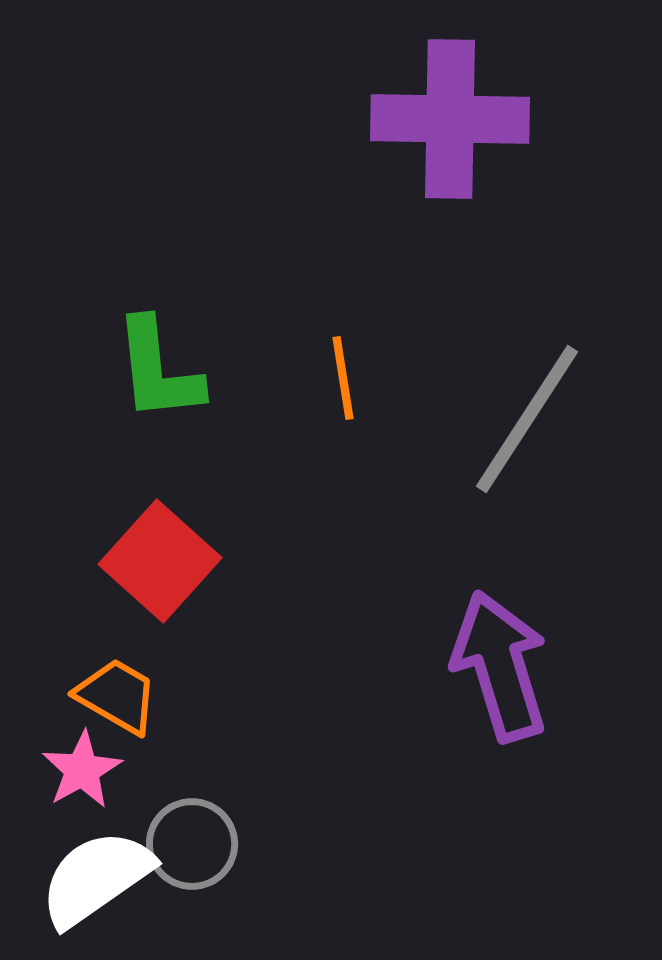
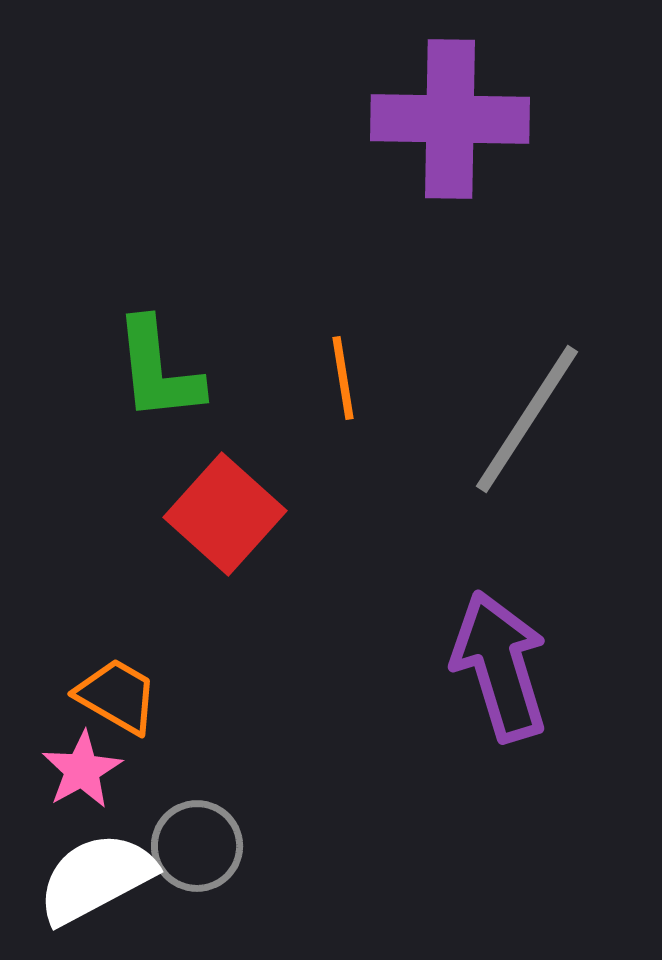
red square: moved 65 px right, 47 px up
gray circle: moved 5 px right, 2 px down
white semicircle: rotated 7 degrees clockwise
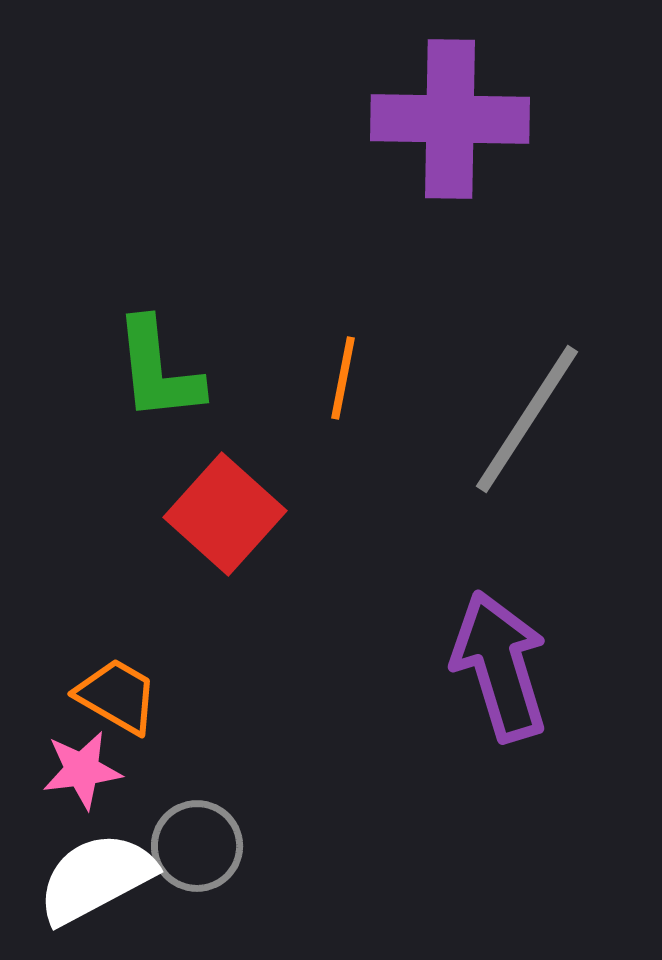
orange line: rotated 20 degrees clockwise
pink star: rotated 22 degrees clockwise
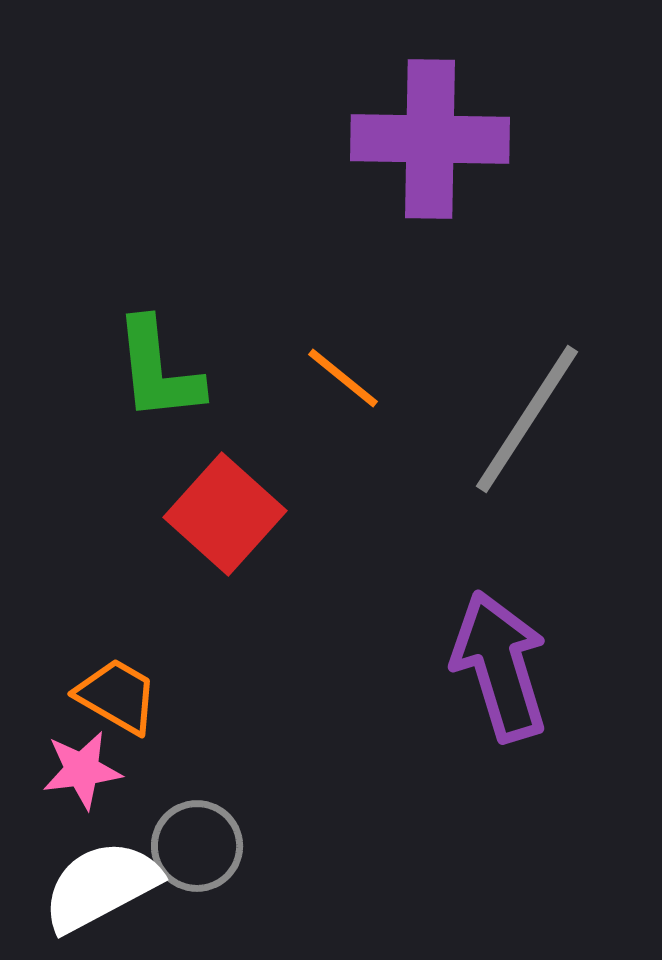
purple cross: moved 20 px left, 20 px down
orange line: rotated 62 degrees counterclockwise
white semicircle: moved 5 px right, 8 px down
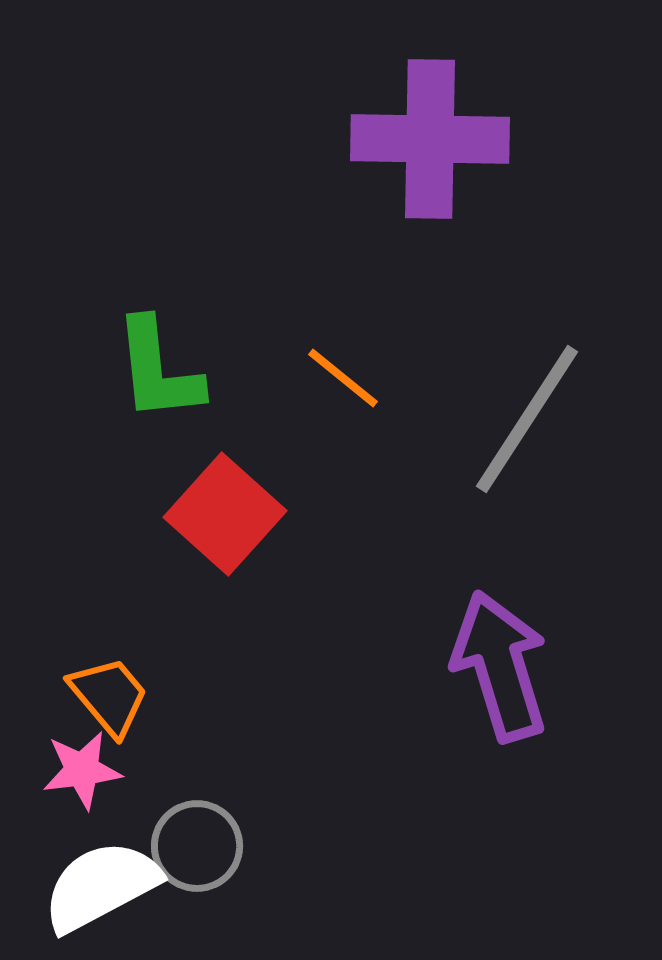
orange trapezoid: moved 8 px left; rotated 20 degrees clockwise
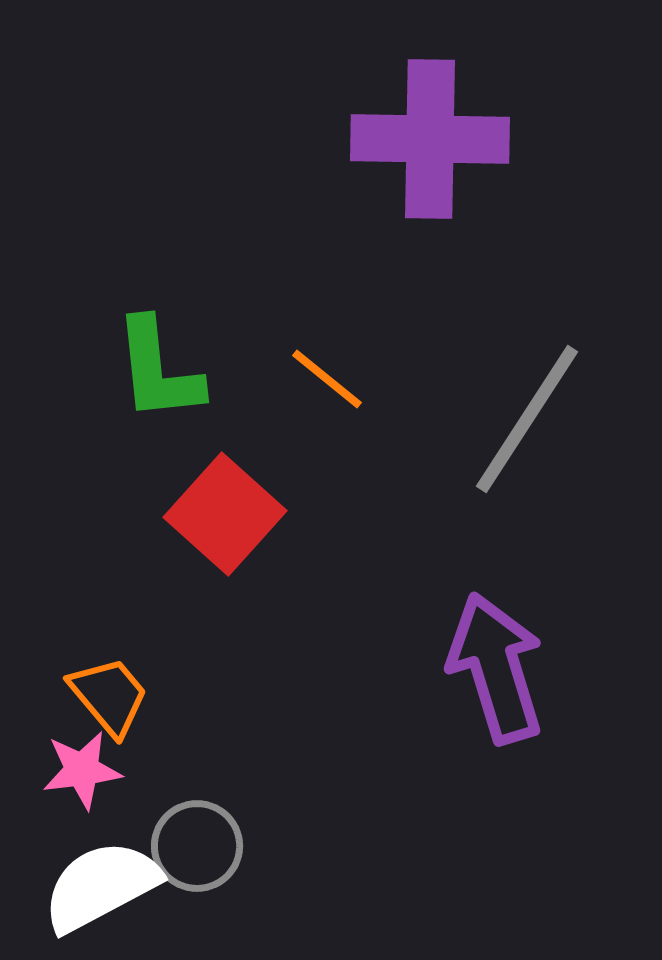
orange line: moved 16 px left, 1 px down
purple arrow: moved 4 px left, 2 px down
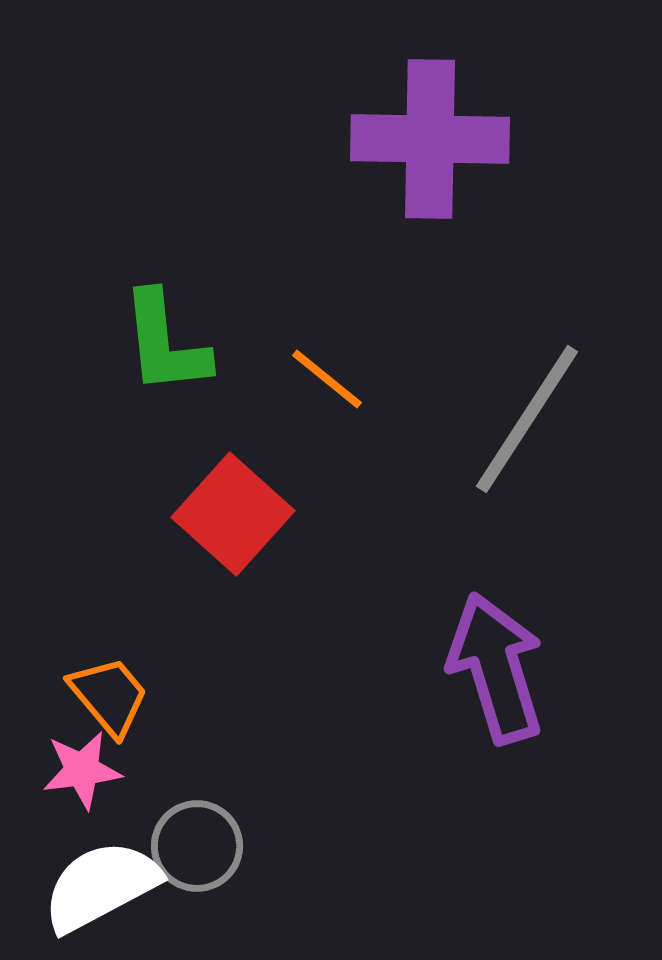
green L-shape: moved 7 px right, 27 px up
red square: moved 8 px right
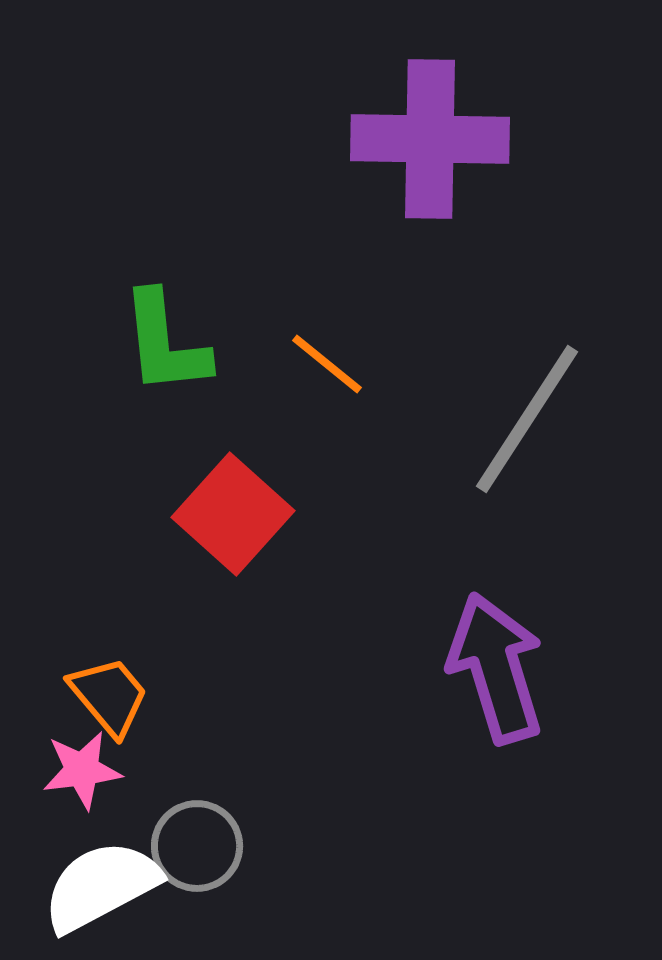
orange line: moved 15 px up
